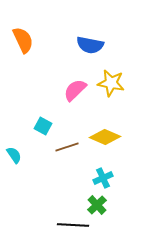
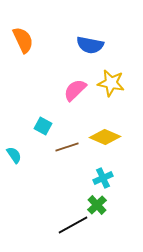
black line: rotated 32 degrees counterclockwise
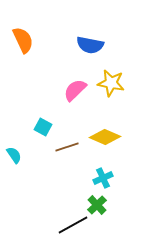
cyan square: moved 1 px down
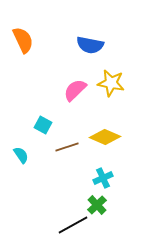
cyan square: moved 2 px up
cyan semicircle: moved 7 px right
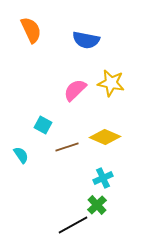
orange semicircle: moved 8 px right, 10 px up
blue semicircle: moved 4 px left, 5 px up
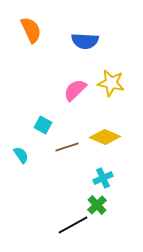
blue semicircle: moved 1 px left, 1 px down; rotated 8 degrees counterclockwise
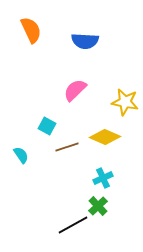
yellow star: moved 14 px right, 19 px down
cyan square: moved 4 px right, 1 px down
green cross: moved 1 px right, 1 px down
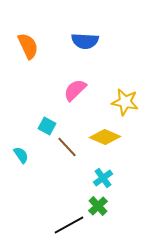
orange semicircle: moved 3 px left, 16 px down
brown line: rotated 65 degrees clockwise
cyan cross: rotated 12 degrees counterclockwise
black line: moved 4 px left
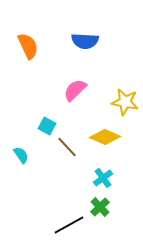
green cross: moved 2 px right, 1 px down
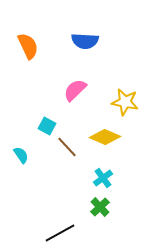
black line: moved 9 px left, 8 px down
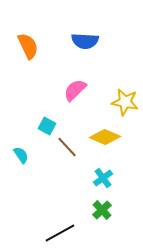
green cross: moved 2 px right, 3 px down
